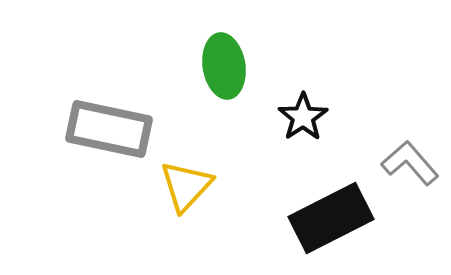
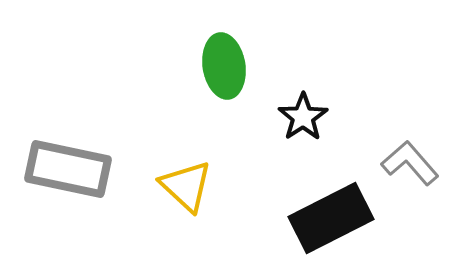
gray rectangle: moved 41 px left, 40 px down
yellow triangle: rotated 30 degrees counterclockwise
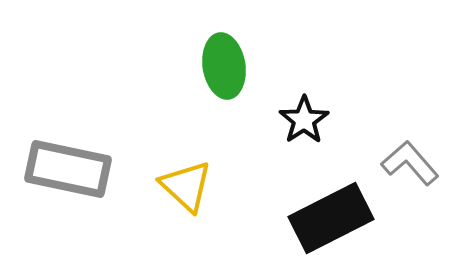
black star: moved 1 px right, 3 px down
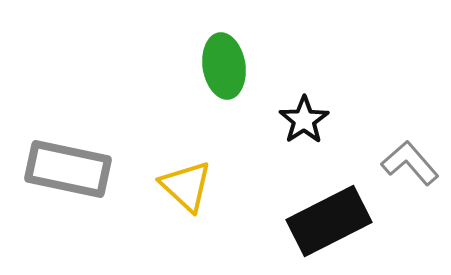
black rectangle: moved 2 px left, 3 px down
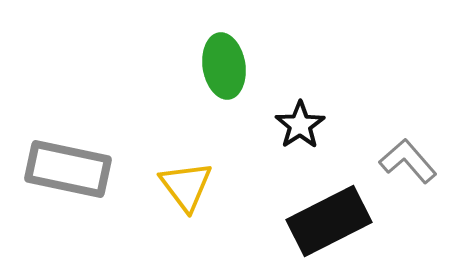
black star: moved 4 px left, 5 px down
gray L-shape: moved 2 px left, 2 px up
yellow triangle: rotated 10 degrees clockwise
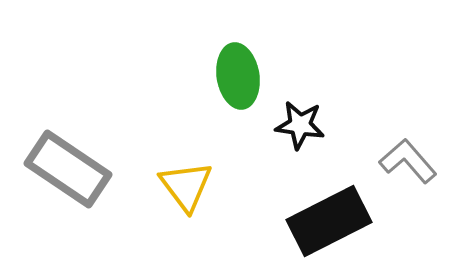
green ellipse: moved 14 px right, 10 px down
black star: rotated 30 degrees counterclockwise
gray rectangle: rotated 22 degrees clockwise
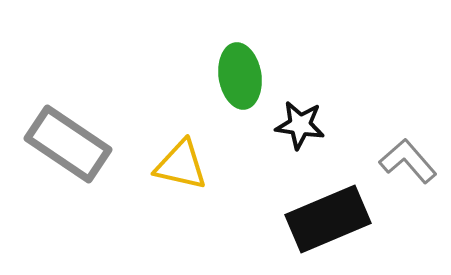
green ellipse: moved 2 px right
gray rectangle: moved 25 px up
yellow triangle: moved 5 px left, 21 px up; rotated 40 degrees counterclockwise
black rectangle: moved 1 px left, 2 px up; rotated 4 degrees clockwise
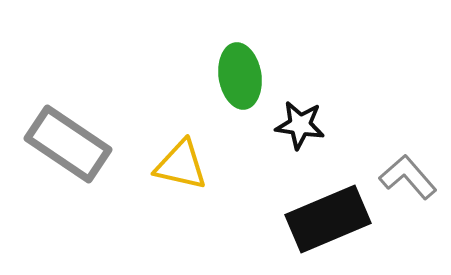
gray L-shape: moved 16 px down
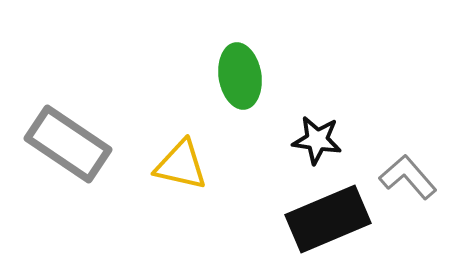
black star: moved 17 px right, 15 px down
